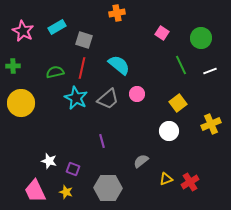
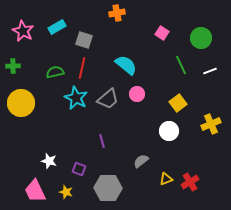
cyan semicircle: moved 7 px right
purple square: moved 6 px right
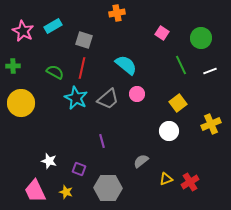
cyan rectangle: moved 4 px left, 1 px up
green semicircle: rotated 42 degrees clockwise
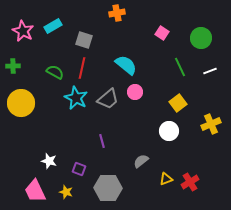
green line: moved 1 px left, 2 px down
pink circle: moved 2 px left, 2 px up
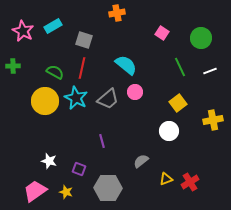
yellow circle: moved 24 px right, 2 px up
yellow cross: moved 2 px right, 4 px up; rotated 12 degrees clockwise
pink trapezoid: rotated 80 degrees clockwise
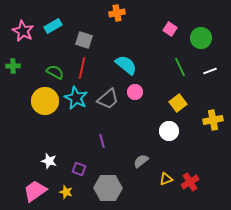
pink square: moved 8 px right, 4 px up
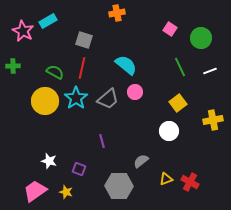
cyan rectangle: moved 5 px left, 5 px up
cyan star: rotated 10 degrees clockwise
red cross: rotated 30 degrees counterclockwise
gray hexagon: moved 11 px right, 2 px up
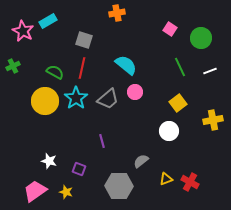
green cross: rotated 24 degrees counterclockwise
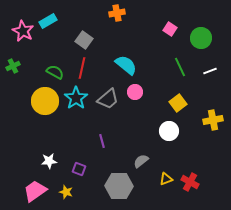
gray square: rotated 18 degrees clockwise
white star: rotated 21 degrees counterclockwise
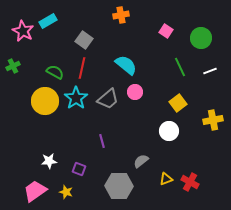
orange cross: moved 4 px right, 2 px down
pink square: moved 4 px left, 2 px down
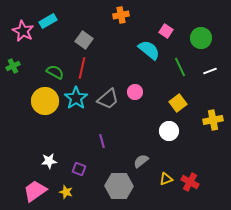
cyan semicircle: moved 23 px right, 15 px up
